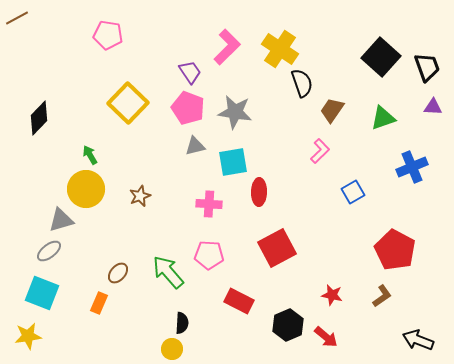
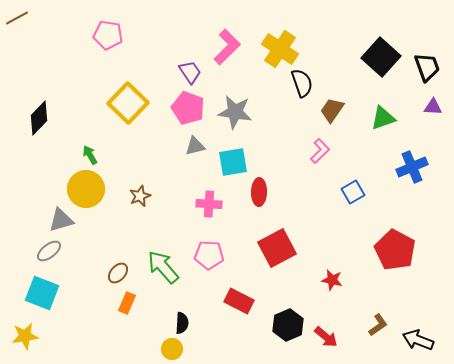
green arrow at (168, 272): moved 5 px left, 5 px up
red star at (332, 295): moved 15 px up
brown L-shape at (382, 296): moved 4 px left, 29 px down
orange rectangle at (99, 303): moved 28 px right
yellow star at (28, 336): moved 3 px left
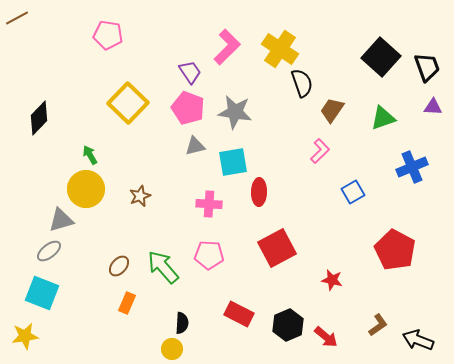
brown ellipse at (118, 273): moved 1 px right, 7 px up
red rectangle at (239, 301): moved 13 px down
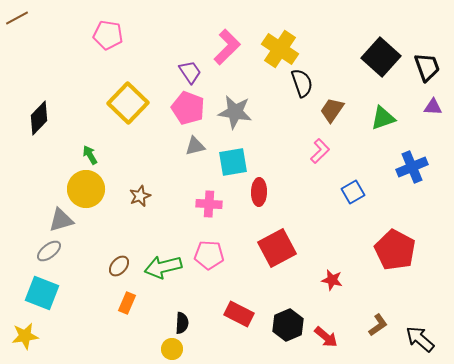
green arrow at (163, 267): rotated 63 degrees counterclockwise
black arrow at (418, 340): moved 2 px right, 1 px up; rotated 20 degrees clockwise
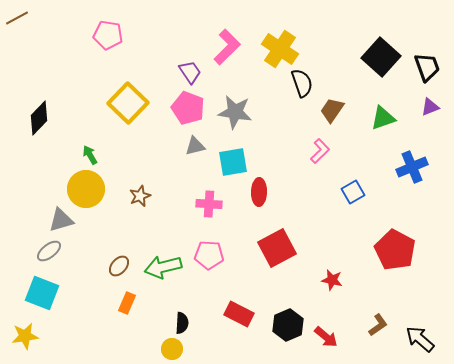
purple triangle at (433, 107): moved 3 px left; rotated 24 degrees counterclockwise
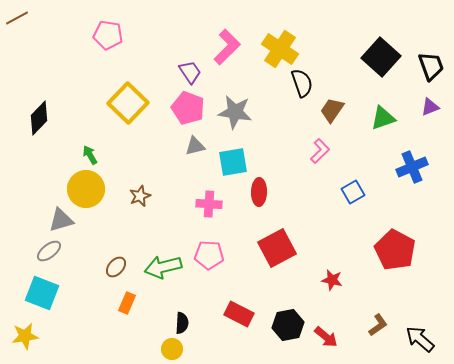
black trapezoid at (427, 67): moved 4 px right, 1 px up
brown ellipse at (119, 266): moved 3 px left, 1 px down
black hexagon at (288, 325): rotated 12 degrees clockwise
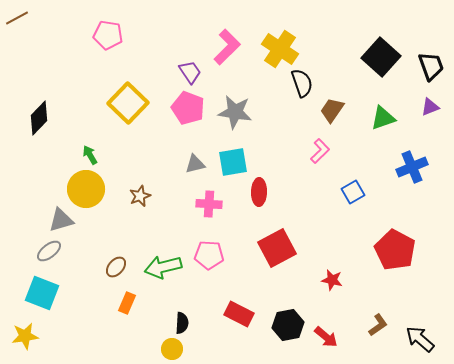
gray triangle at (195, 146): moved 18 px down
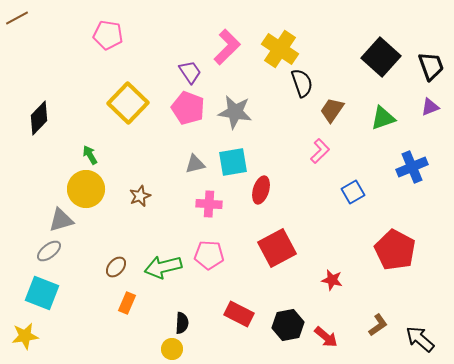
red ellipse at (259, 192): moved 2 px right, 2 px up; rotated 16 degrees clockwise
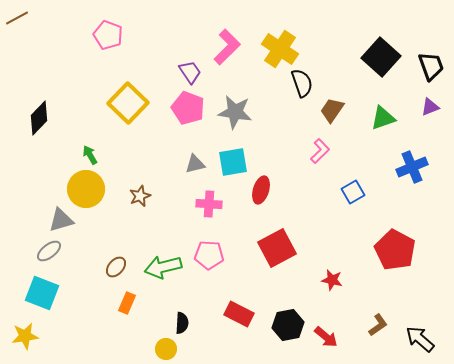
pink pentagon at (108, 35): rotated 12 degrees clockwise
yellow circle at (172, 349): moved 6 px left
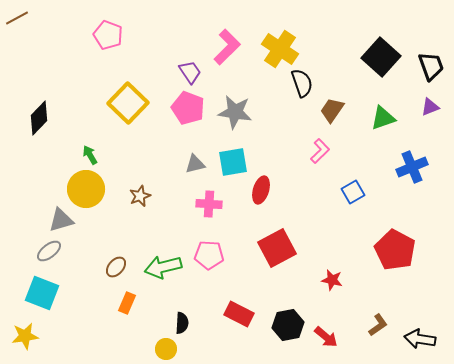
black arrow at (420, 339): rotated 32 degrees counterclockwise
